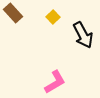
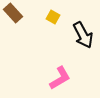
yellow square: rotated 16 degrees counterclockwise
pink L-shape: moved 5 px right, 4 px up
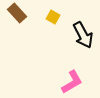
brown rectangle: moved 4 px right
pink L-shape: moved 12 px right, 4 px down
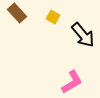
black arrow: rotated 12 degrees counterclockwise
